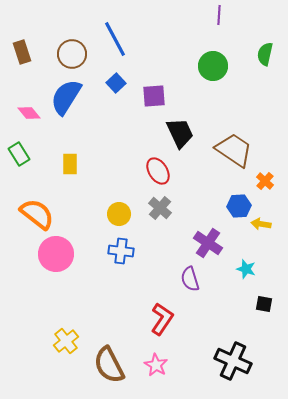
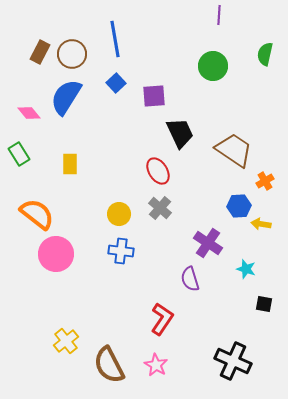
blue line: rotated 18 degrees clockwise
brown rectangle: moved 18 px right; rotated 45 degrees clockwise
orange cross: rotated 18 degrees clockwise
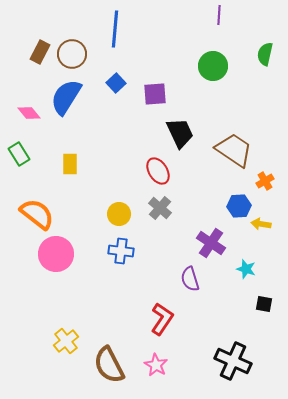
blue line: moved 10 px up; rotated 15 degrees clockwise
purple square: moved 1 px right, 2 px up
purple cross: moved 3 px right
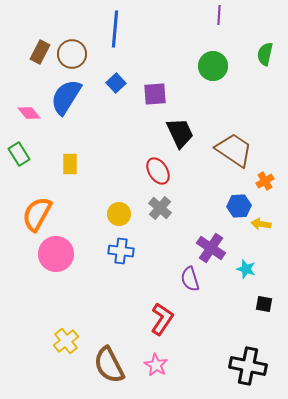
orange semicircle: rotated 99 degrees counterclockwise
purple cross: moved 5 px down
black cross: moved 15 px right, 5 px down; rotated 12 degrees counterclockwise
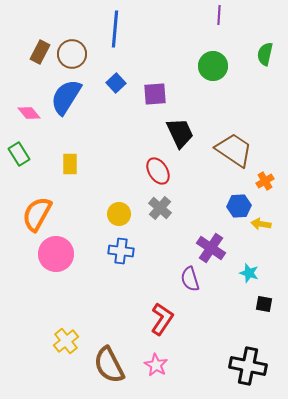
cyan star: moved 3 px right, 4 px down
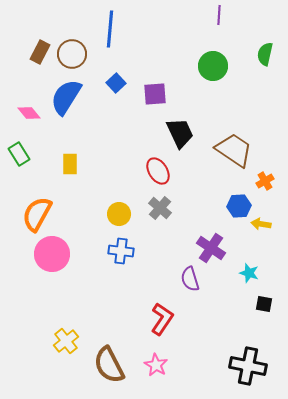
blue line: moved 5 px left
pink circle: moved 4 px left
